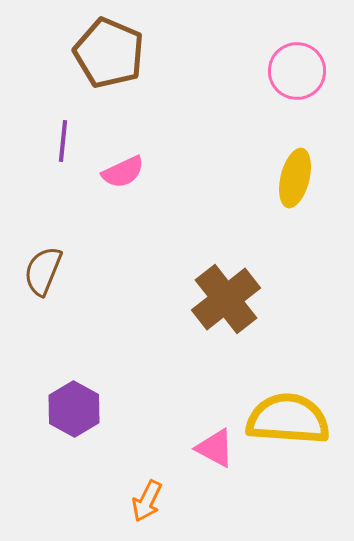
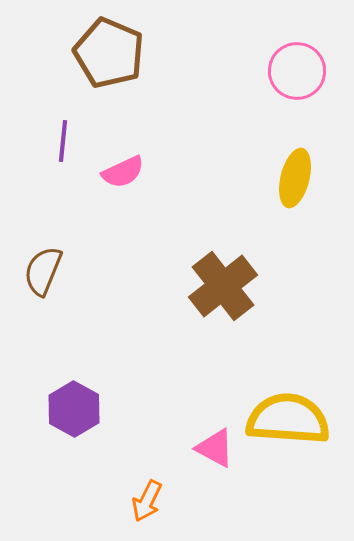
brown cross: moved 3 px left, 13 px up
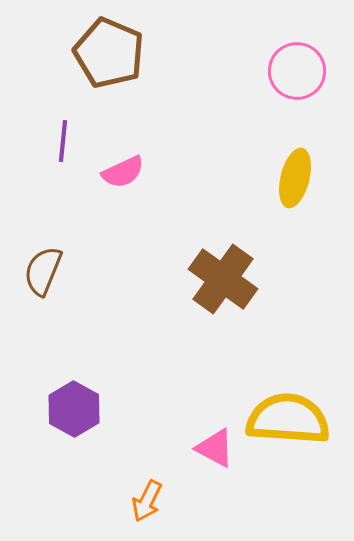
brown cross: moved 7 px up; rotated 16 degrees counterclockwise
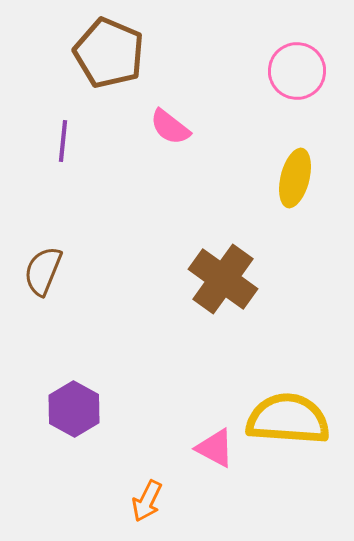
pink semicircle: moved 47 px right, 45 px up; rotated 63 degrees clockwise
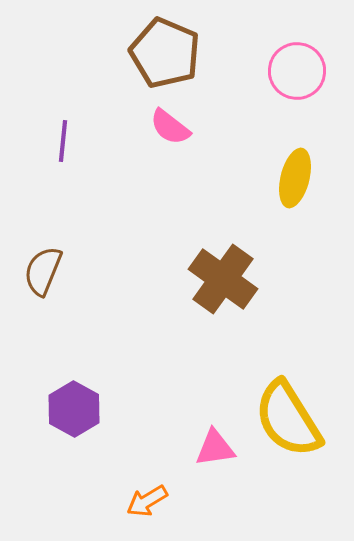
brown pentagon: moved 56 px right
yellow semicircle: rotated 126 degrees counterclockwise
pink triangle: rotated 36 degrees counterclockwise
orange arrow: rotated 33 degrees clockwise
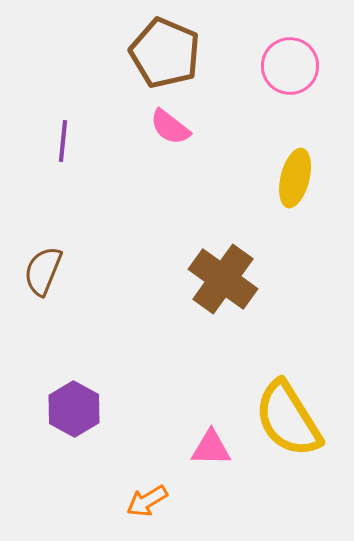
pink circle: moved 7 px left, 5 px up
pink triangle: moved 4 px left; rotated 9 degrees clockwise
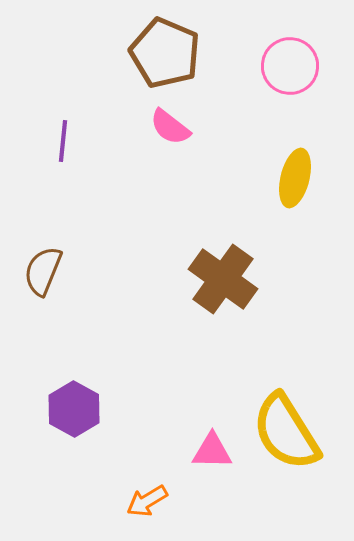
yellow semicircle: moved 2 px left, 13 px down
pink triangle: moved 1 px right, 3 px down
